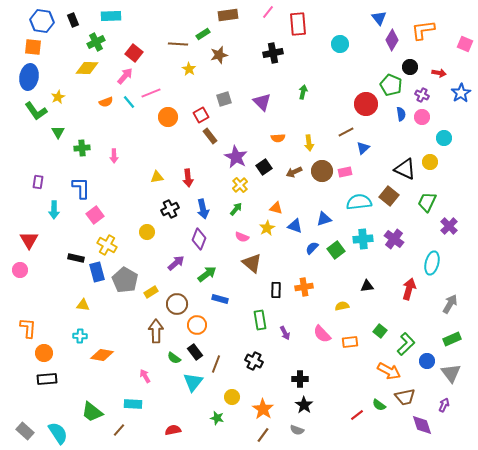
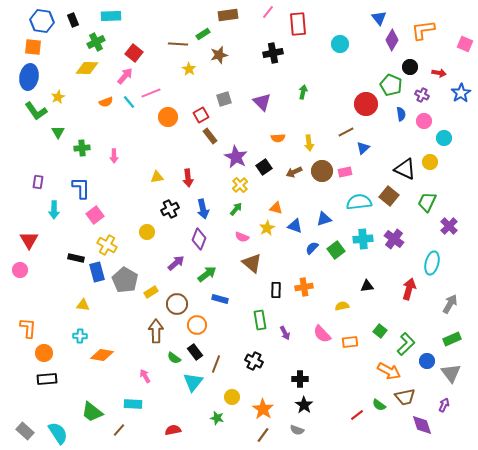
pink circle at (422, 117): moved 2 px right, 4 px down
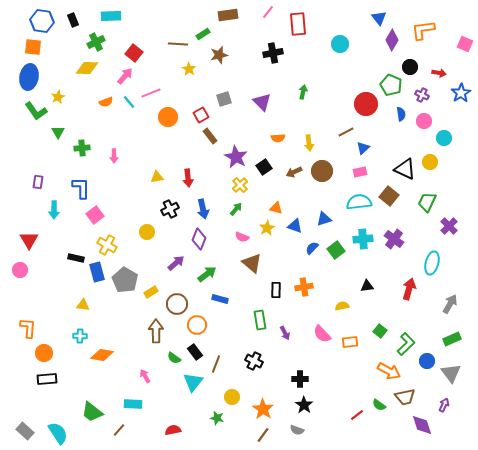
pink rectangle at (345, 172): moved 15 px right
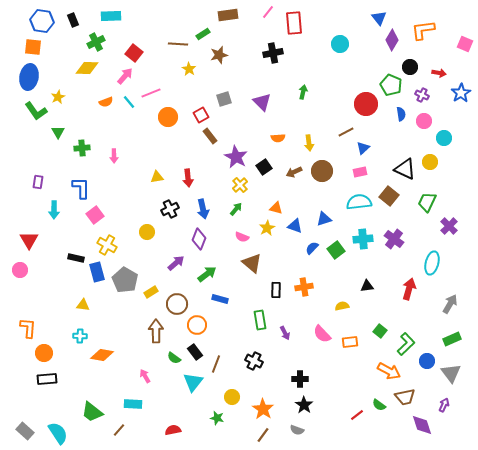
red rectangle at (298, 24): moved 4 px left, 1 px up
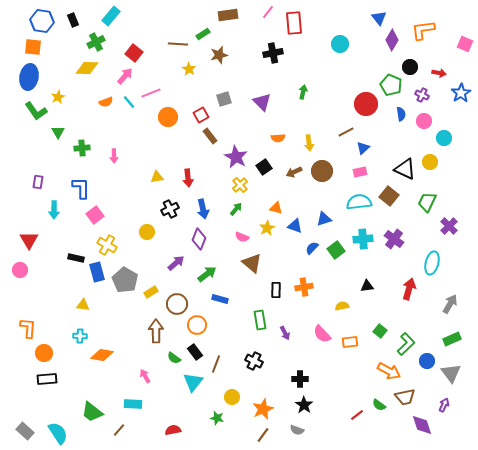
cyan rectangle at (111, 16): rotated 48 degrees counterclockwise
orange star at (263, 409): rotated 15 degrees clockwise
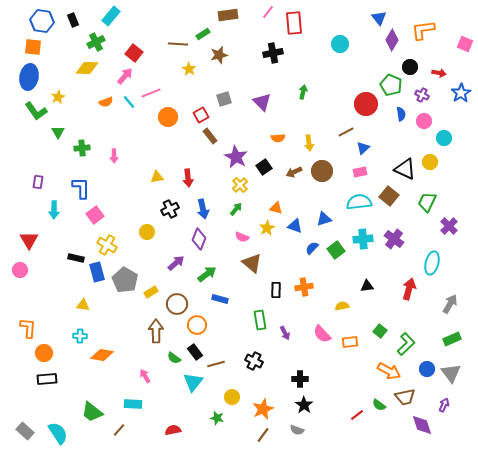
blue circle at (427, 361): moved 8 px down
brown line at (216, 364): rotated 54 degrees clockwise
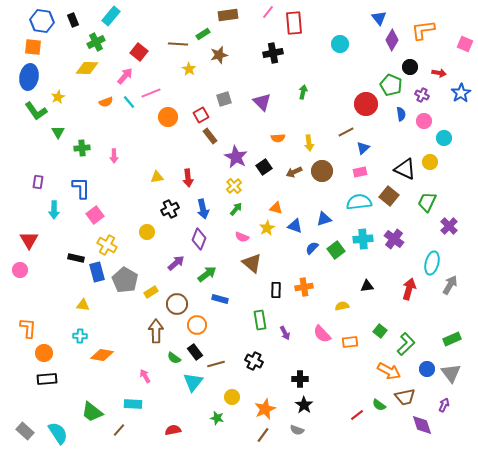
red square at (134, 53): moved 5 px right, 1 px up
yellow cross at (240, 185): moved 6 px left, 1 px down
gray arrow at (450, 304): moved 19 px up
orange star at (263, 409): moved 2 px right
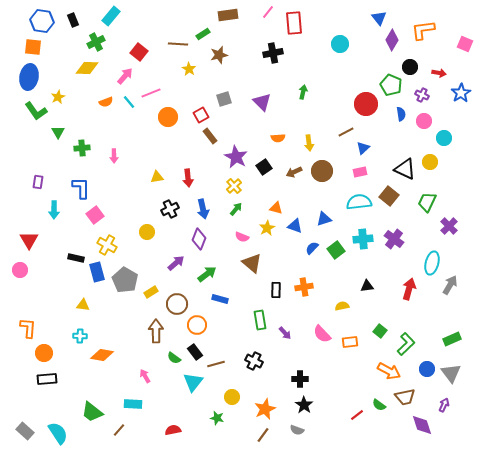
purple arrow at (285, 333): rotated 16 degrees counterclockwise
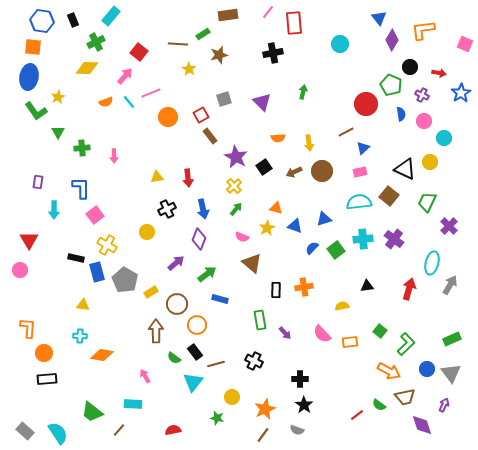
black cross at (170, 209): moved 3 px left
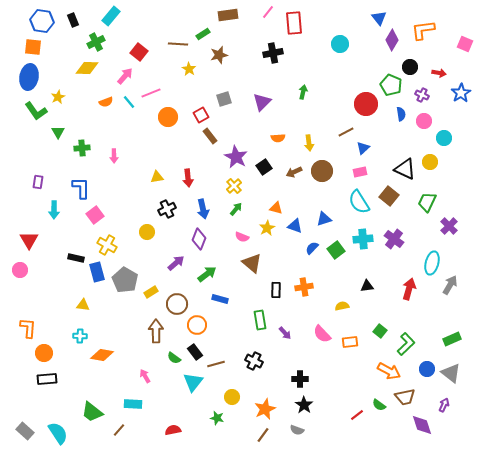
purple triangle at (262, 102): rotated 30 degrees clockwise
cyan semicircle at (359, 202): rotated 115 degrees counterclockwise
gray triangle at (451, 373): rotated 15 degrees counterclockwise
